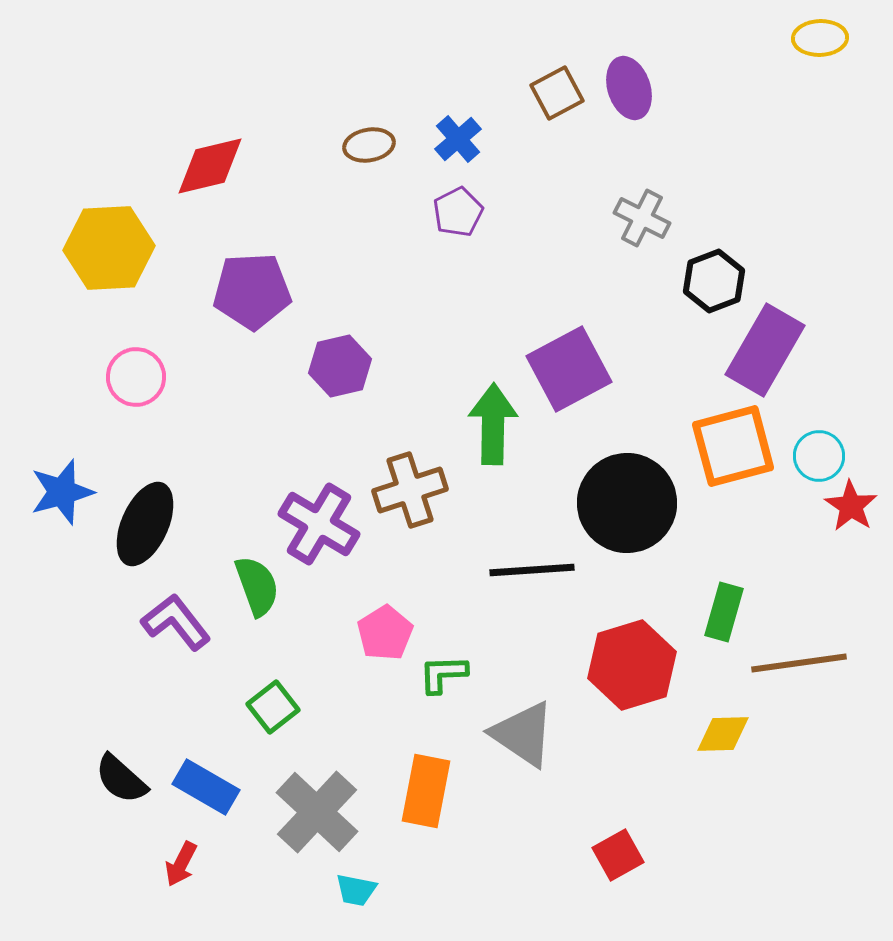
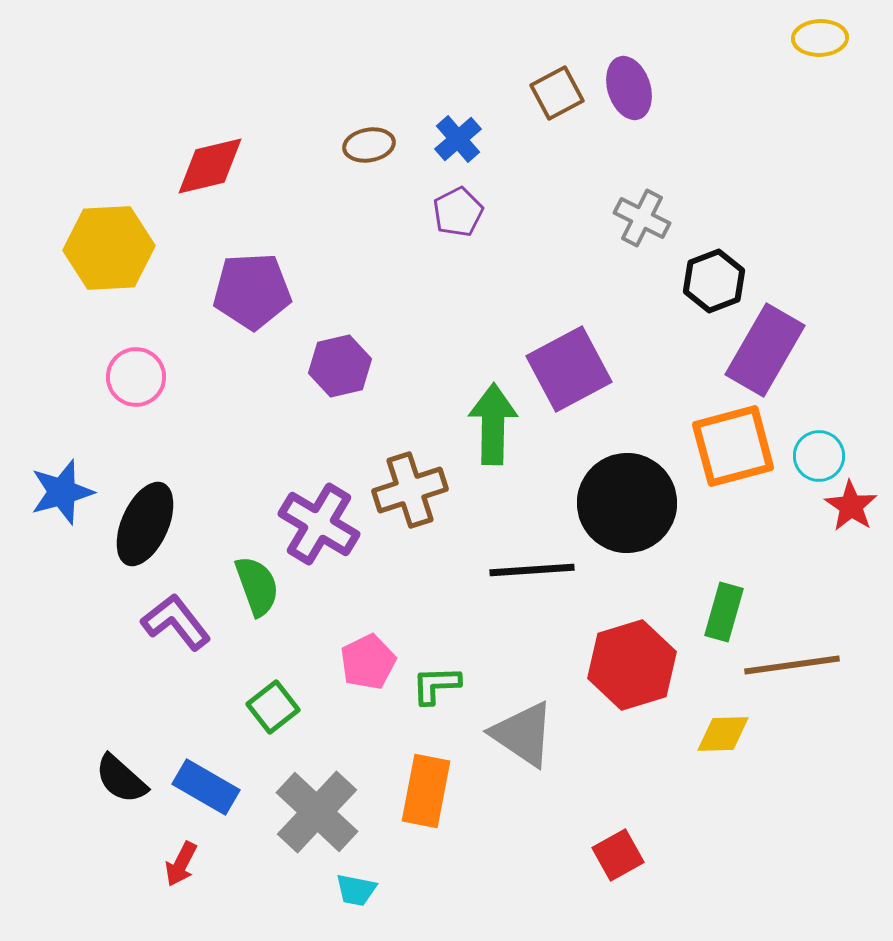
pink pentagon at (385, 633): moved 17 px left, 29 px down; rotated 6 degrees clockwise
brown line at (799, 663): moved 7 px left, 2 px down
green L-shape at (443, 674): moved 7 px left, 11 px down
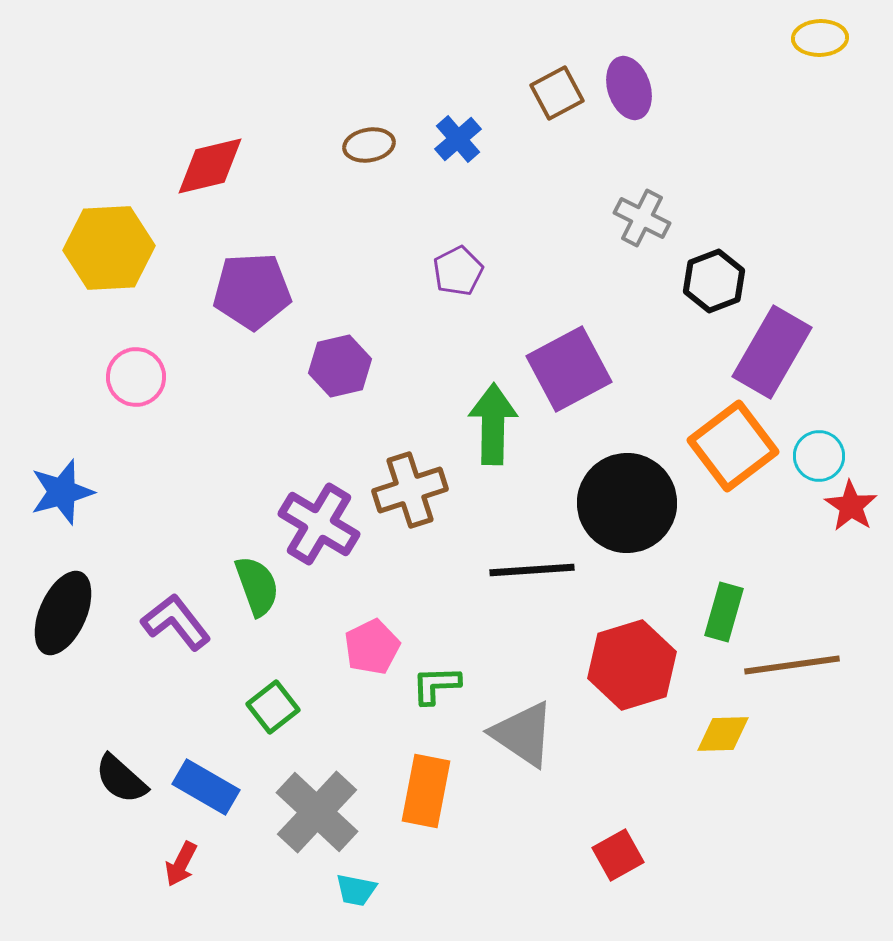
purple pentagon at (458, 212): moved 59 px down
purple rectangle at (765, 350): moved 7 px right, 2 px down
orange square at (733, 446): rotated 22 degrees counterclockwise
black ellipse at (145, 524): moved 82 px left, 89 px down
pink pentagon at (368, 662): moved 4 px right, 15 px up
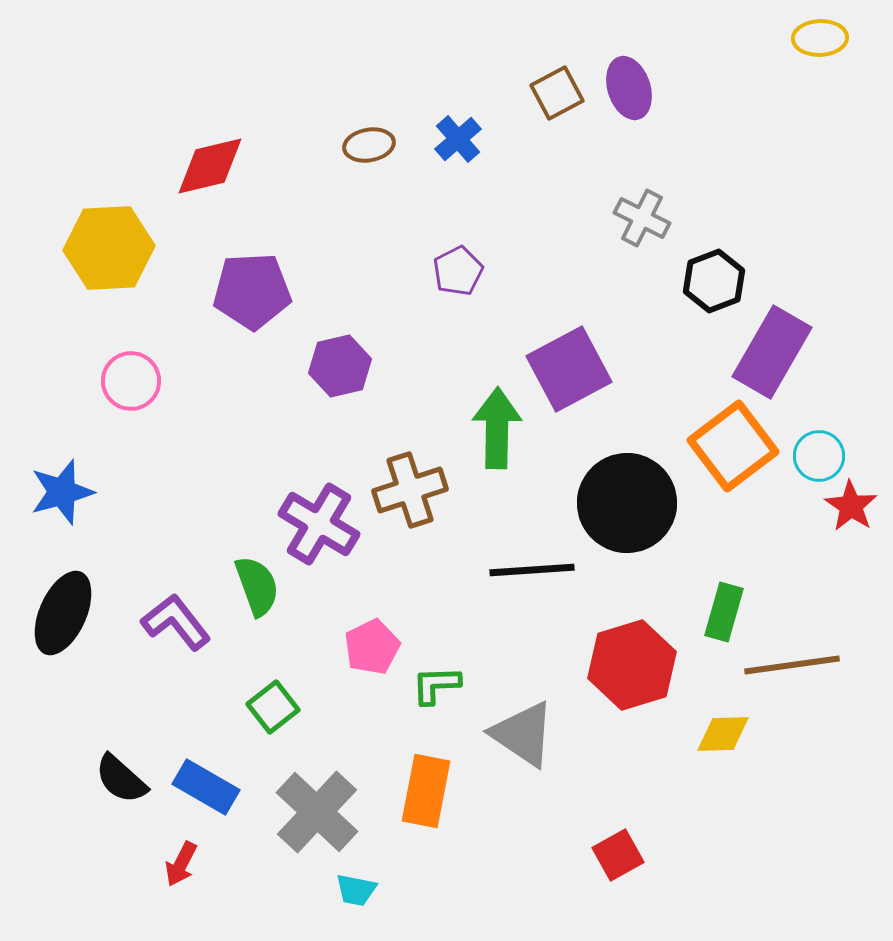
pink circle at (136, 377): moved 5 px left, 4 px down
green arrow at (493, 424): moved 4 px right, 4 px down
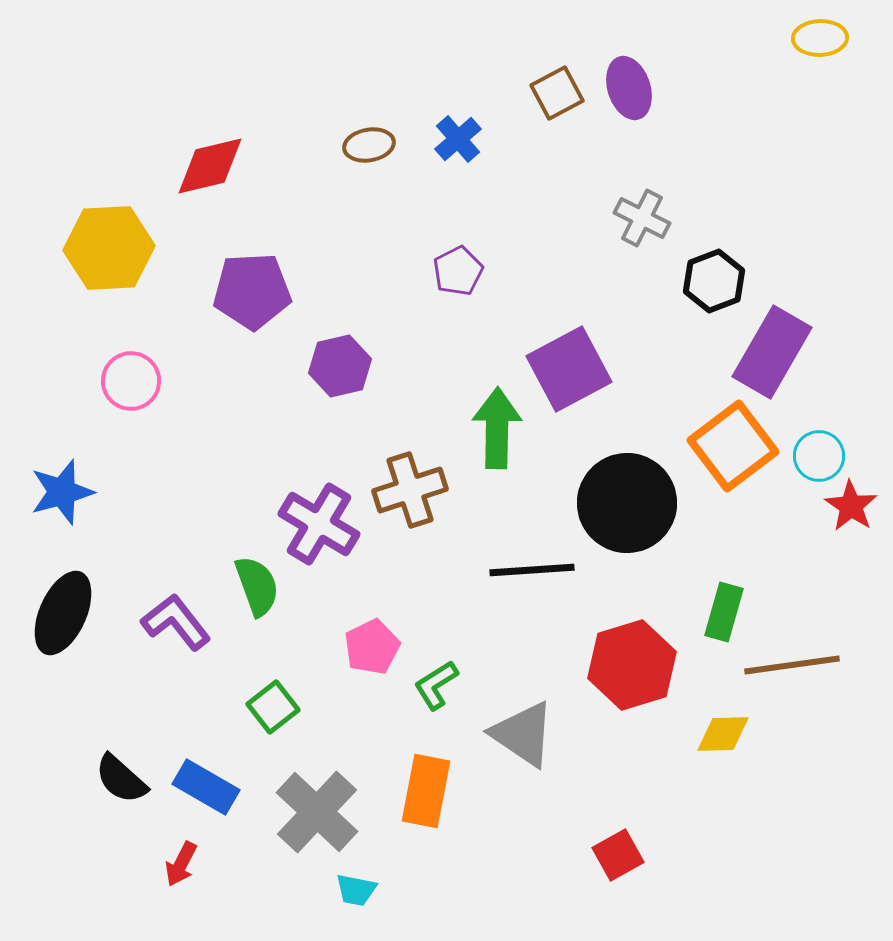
green L-shape at (436, 685): rotated 30 degrees counterclockwise
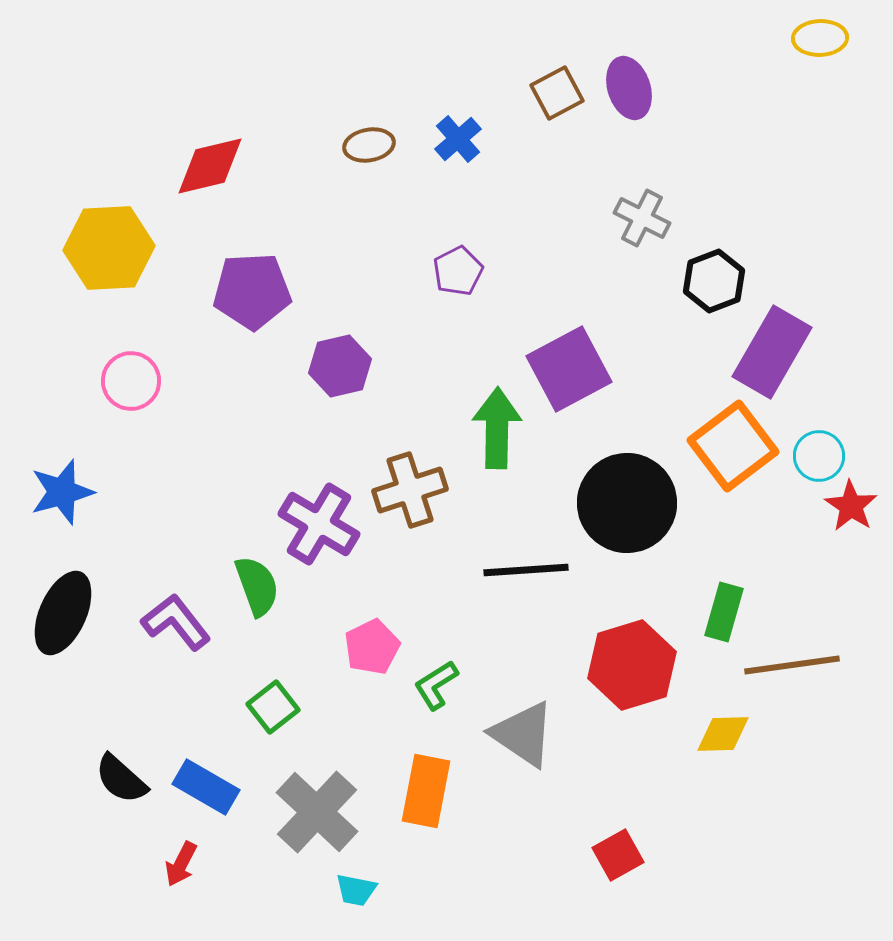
black line at (532, 570): moved 6 px left
